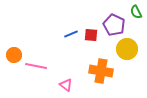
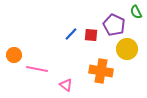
blue line: rotated 24 degrees counterclockwise
pink line: moved 1 px right, 3 px down
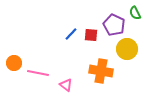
green semicircle: moved 1 px left, 1 px down
orange circle: moved 8 px down
pink line: moved 1 px right, 4 px down
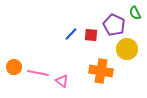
orange circle: moved 4 px down
pink triangle: moved 4 px left, 4 px up
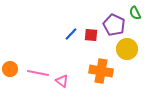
orange circle: moved 4 px left, 2 px down
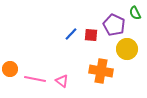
pink line: moved 3 px left, 6 px down
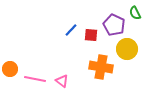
blue line: moved 4 px up
orange cross: moved 4 px up
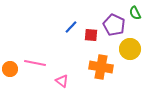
blue line: moved 3 px up
yellow circle: moved 3 px right
pink line: moved 16 px up
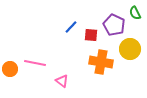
orange cross: moved 5 px up
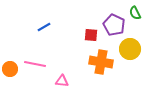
blue line: moved 27 px left; rotated 16 degrees clockwise
pink line: moved 1 px down
pink triangle: rotated 32 degrees counterclockwise
